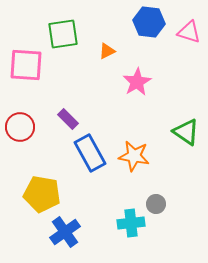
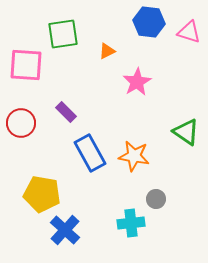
purple rectangle: moved 2 px left, 7 px up
red circle: moved 1 px right, 4 px up
gray circle: moved 5 px up
blue cross: moved 2 px up; rotated 12 degrees counterclockwise
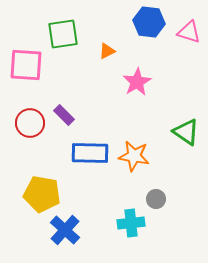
purple rectangle: moved 2 px left, 3 px down
red circle: moved 9 px right
blue rectangle: rotated 60 degrees counterclockwise
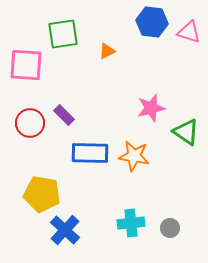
blue hexagon: moved 3 px right
pink star: moved 14 px right, 26 px down; rotated 16 degrees clockwise
gray circle: moved 14 px right, 29 px down
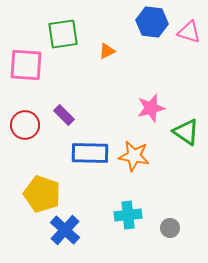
red circle: moved 5 px left, 2 px down
yellow pentagon: rotated 9 degrees clockwise
cyan cross: moved 3 px left, 8 px up
